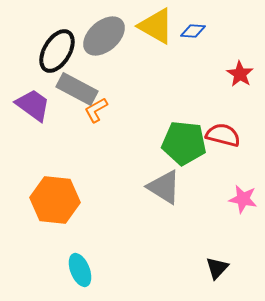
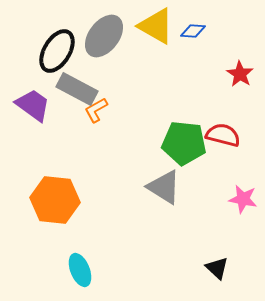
gray ellipse: rotated 12 degrees counterclockwise
black triangle: rotated 30 degrees counterclockwise
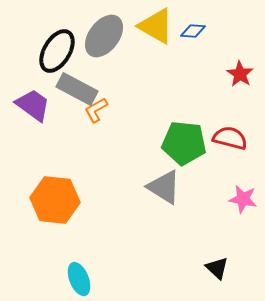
red semicircle: moved 7 px right, 3 px down
cyan ellipse: moved 1 px left, 9 px down
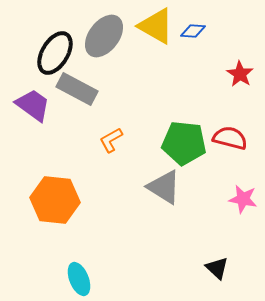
black ellipse: moved 2 px left, 2 px down
orange L-shape: moved 15 px right, 30 px down
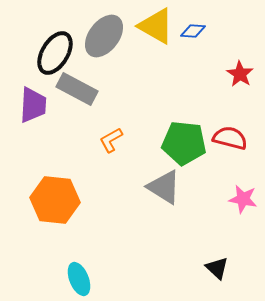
purple trapezoid: rotated 57 degrees clockwise
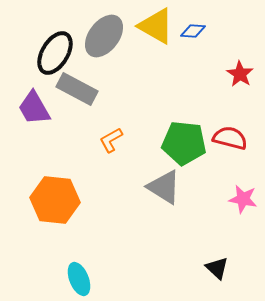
purple trapezoid: moved 1 px right, 3 px down; rotated 147 degrees clockwise
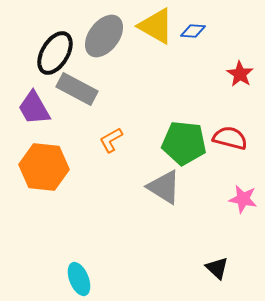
orange hexagon: moved 11 px left, 33 px up
